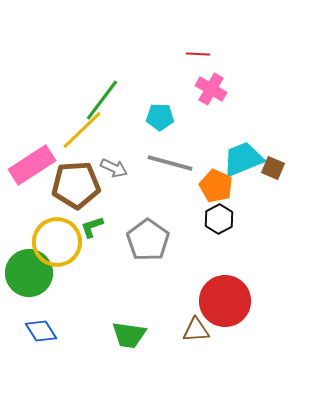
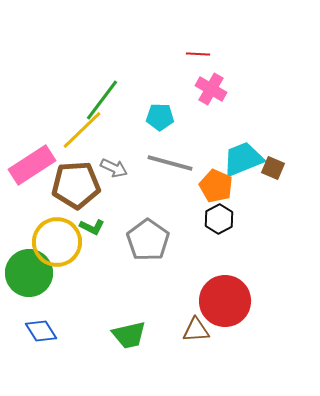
green L-shape: rotated 135 degrees counterclockwise
green trapezoid: rotated 21 degrees counterclockwise
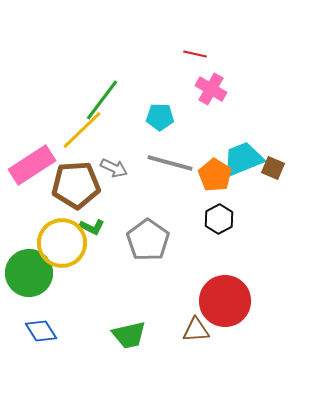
red line: moved 3 px left; rotated 10 degrees clockwise
orange pentagon: moved 1 px left, 11 px up; rotated 8 degrees clockwise
yellow circle: moved 5 px right, 1 px down
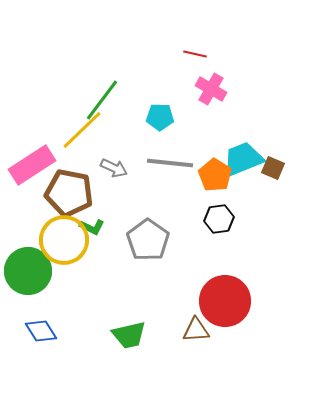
gray line: rotated 9 degrees counterclockwise
brown pentagon: moved 7 px left, 8 px down; rotated 15 degrees clockwise
black hexagon: rotated 20 degrees clockwise
yellow circle: moved 2 px right, 3 px up
green circle: moved 1 px left, 2 px up
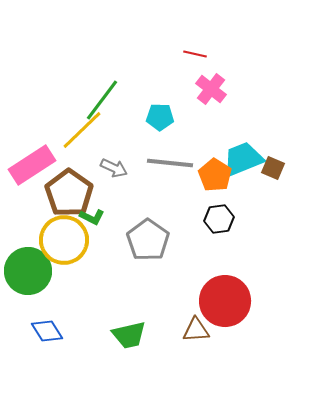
pink cross: rotated 8 degrees clockwise
brown pentagon: rotated 24 degrees clockwise
green L-shape: moved 10 px up
blue diamond: moved 6 px right
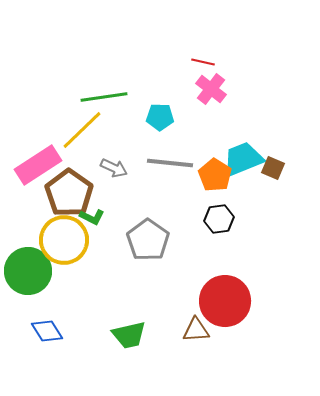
red line: moved 8 px right, 8 px down
green line: moved 2 px right, 3 px up; rotated 45 degrees clockwise
pink rectangle: moved 6 px right
